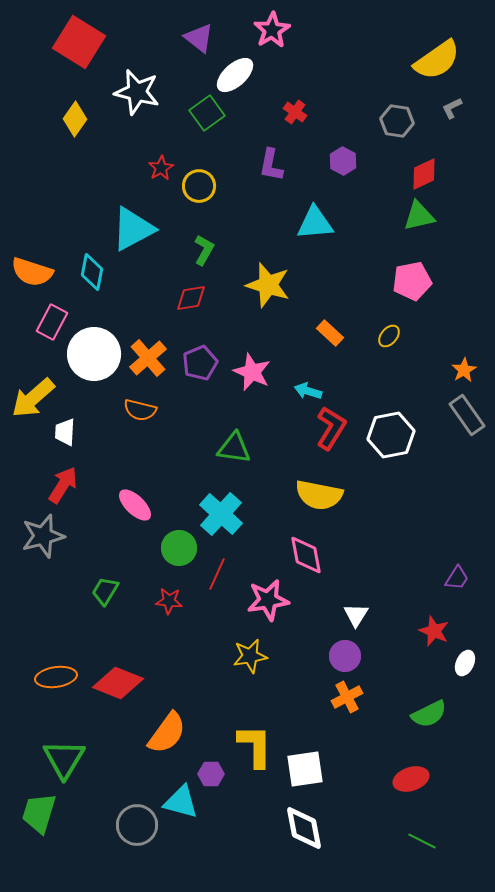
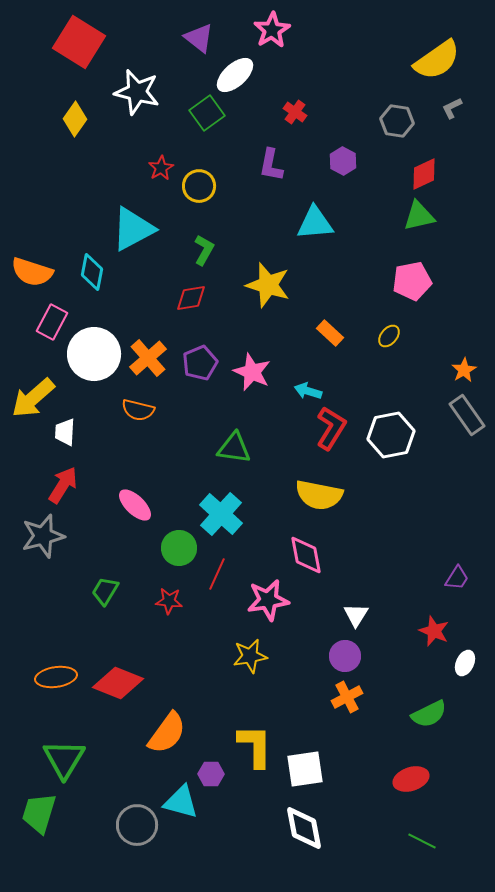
orange semicircle at (140, 410): moved 2 px left
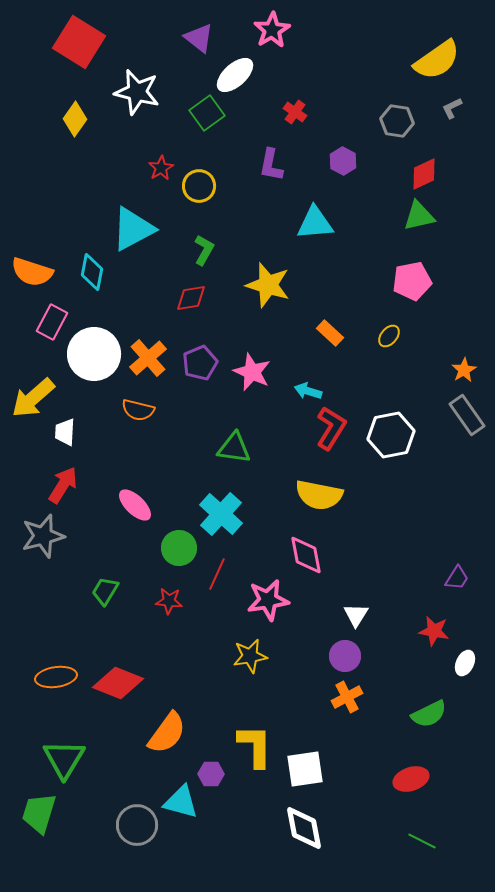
red star at (434, 631): rotated 12 degrees counterclockwise
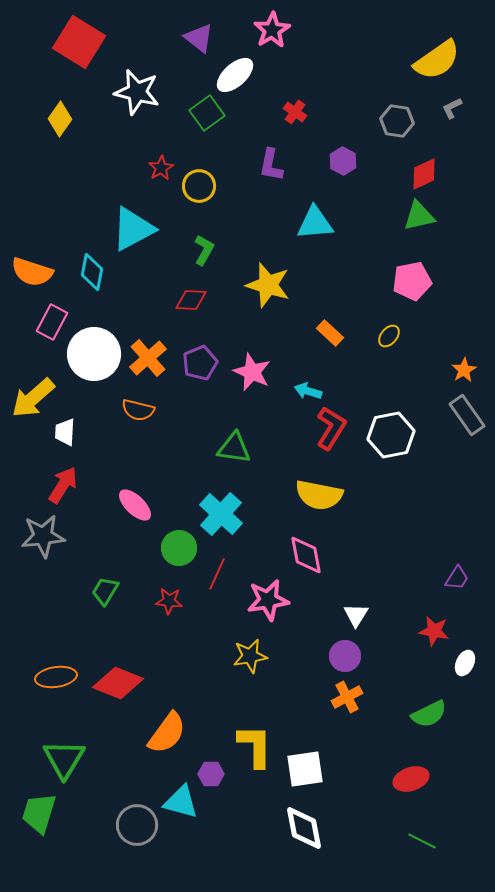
yellow diamond at (75, 119): moved 15 px left
red diamond at (191, 298): moved 2 px down; rotated 12 degrees clockwise
gray star at (43, 536): rotated 9 degrees clockwise
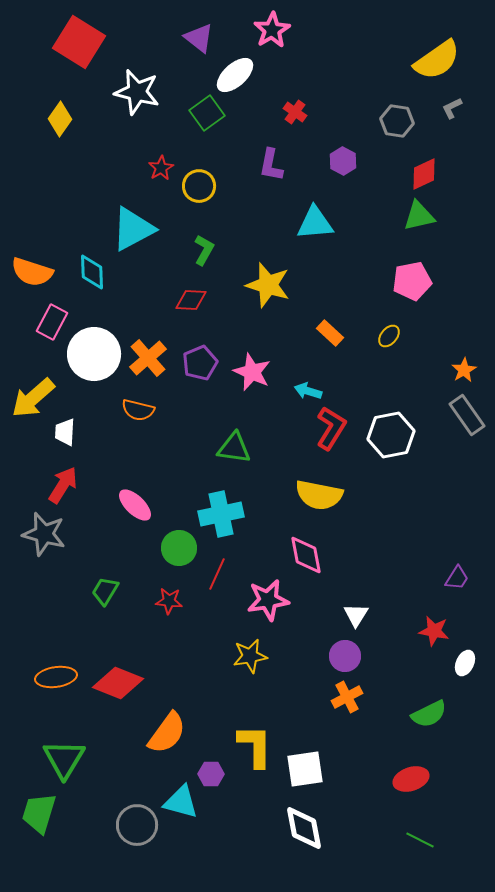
cyan diamond at (92, 272): rotated 12 degrees counterclockwise
cyan cross at (221, 514): rotated 36 degrees clockwise
gray star at (43, 536): moved 1 px right, 2 px up; rotated 21 degrees clockwise
green line at (422, 841): moved 2 px left, 1 px up
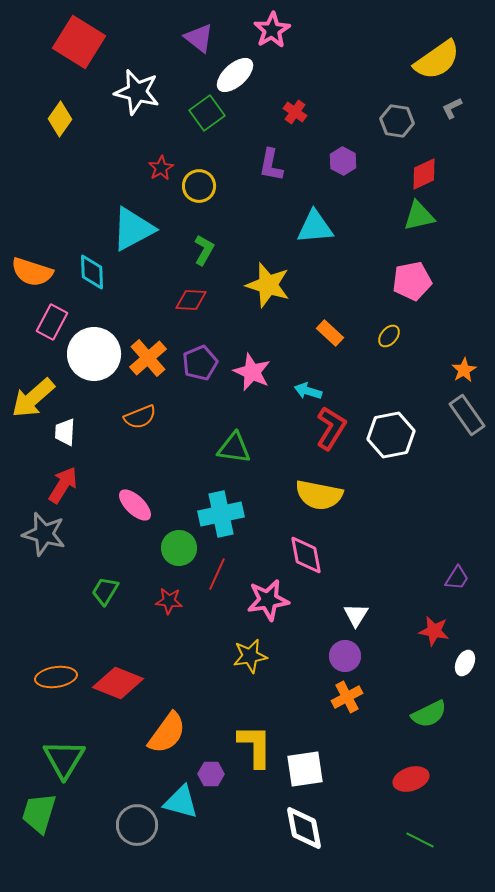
cyan triangle at (315, 223): moved 4 px down
orange semicircle at (138, 410): moved 2 px right, 7 px down; rotated 36 degrees counterclockwise
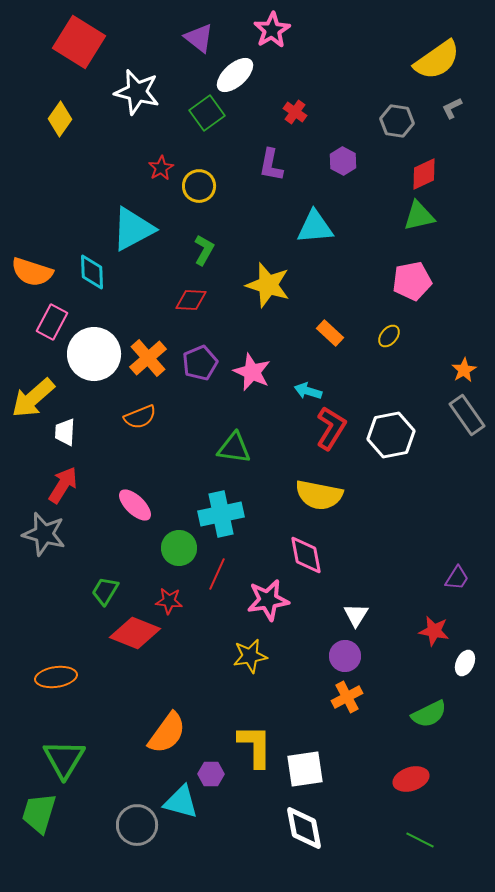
red diamond at (118, 683): moved 17 px right, 50 px up
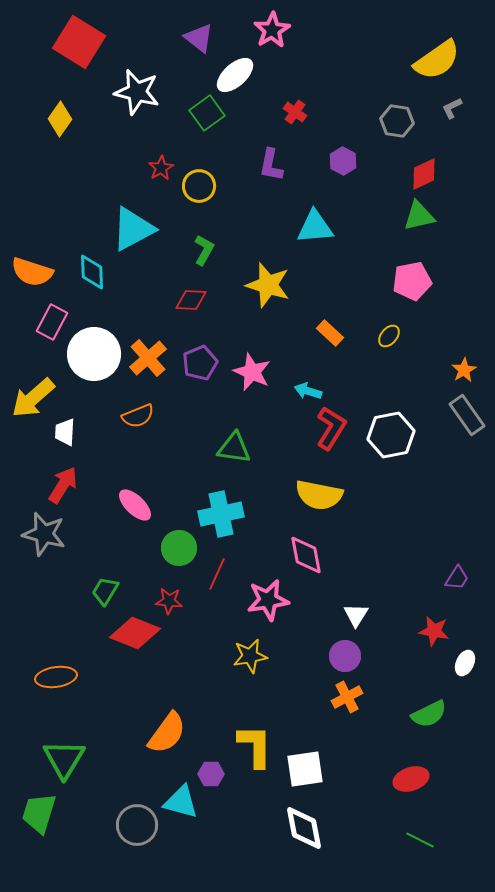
orange semicircle at (140, 417): moved 2 px left, 1 px up
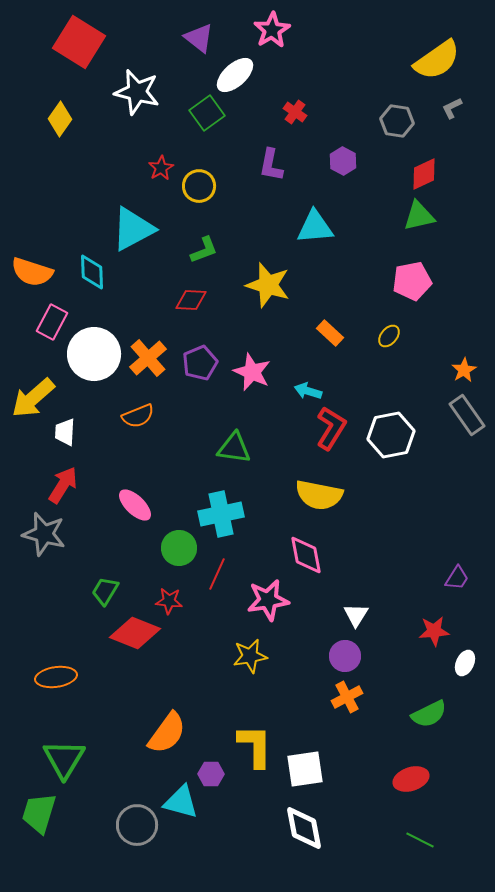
green L-shape at (204, 250): rotated 40 degrees clockwise
red star at (434, 631): rotated 16 degrees counterclockwise
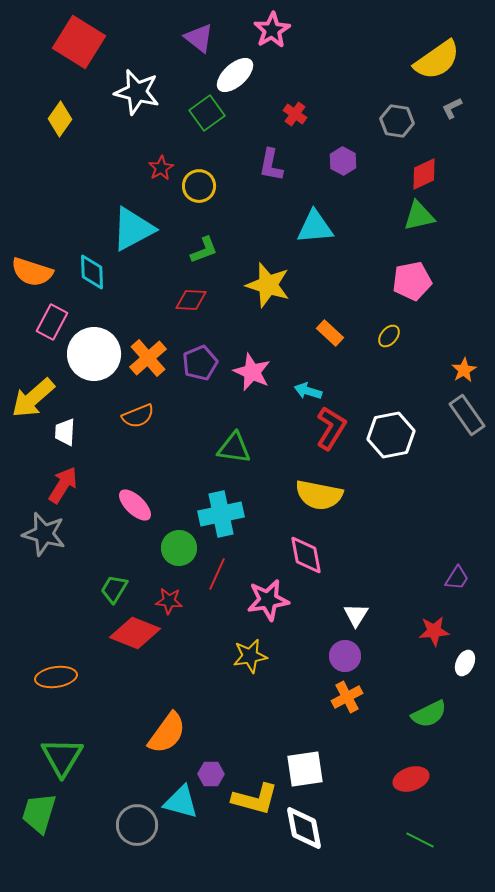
red cross at (295, 112): moved 2 px down
green trapezoid at (105, 591): moved 9 px right, 2 px up
yellow L-shape at (255, 746): moved 53 px down; rotated 105 degrees clockwise
green triangle at (64, 759): moved 2 px left, 2 px up
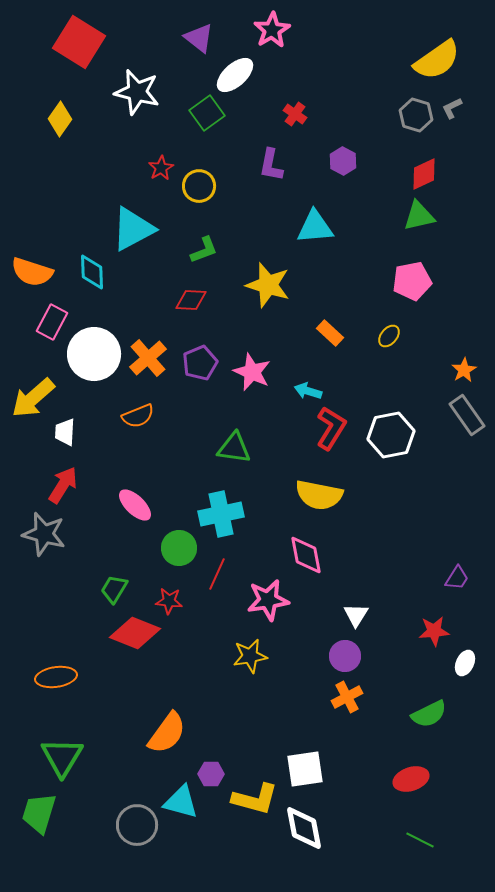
gray hexagon at (397, 121): moved 19 px right, 6 px up; rotated 8 degrees clockwise
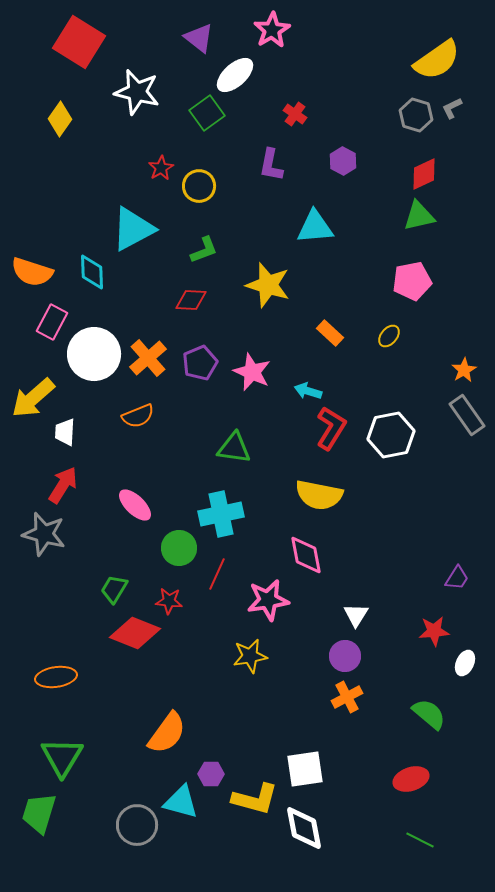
green semicircle at (429, 714): rotated 114 degrees counterclockwise
